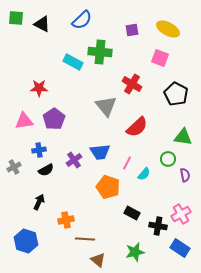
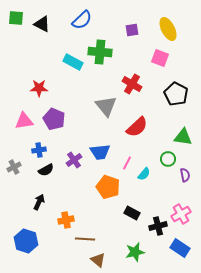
yellow ellipse: rotated 35 degrees clockwise
purple pentagon: rotated 15 degrees counterclockwise
black cross: rotated 24 degrees counterclockwise
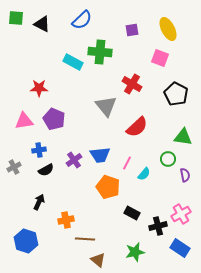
blue trapezoid: moved 3 px down
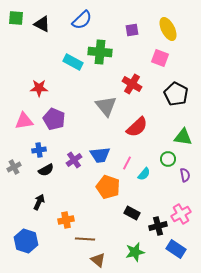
blue rectangle: moved 4 px left, 1 px down
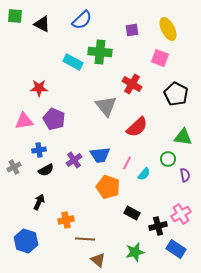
green square: moved 1 px left, 2 px up
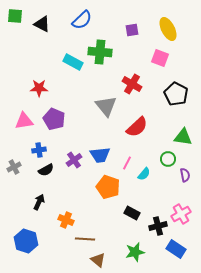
orange cross: rotated 35 degrees clockwise
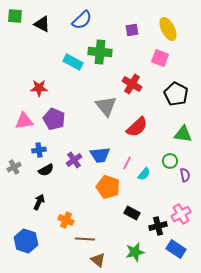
green triangle: moved 3 px up
green circle: moved 2 px right, 2 px down
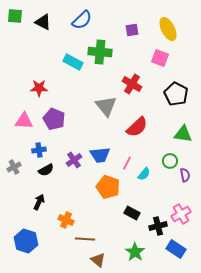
black triangle: moved 1 px right, 2 px up
pink triangle: rotated 12 degrees clockwise
green star: rotated 24 degrees counterclockwise
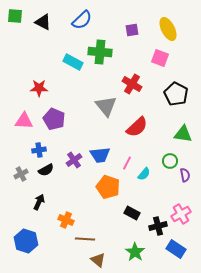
gray cross: moved 7 px right, 7 px down
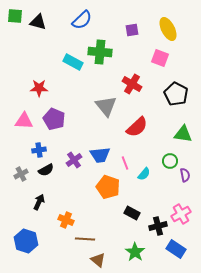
black triangle: moved 5 px left; rotated 12 degrees counterclockwise
pink line: moved 2 px left; rotated 48 degrees counterclockwise
